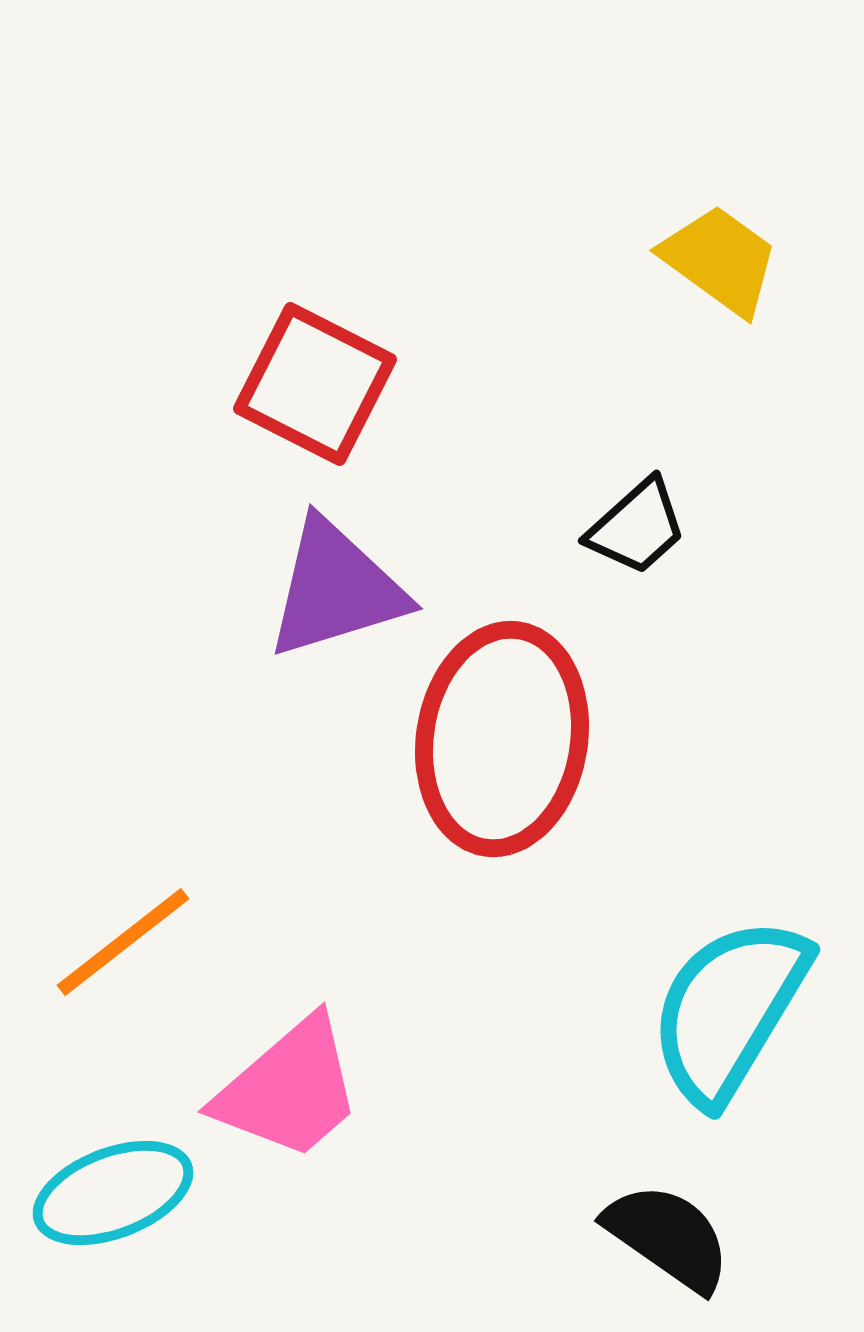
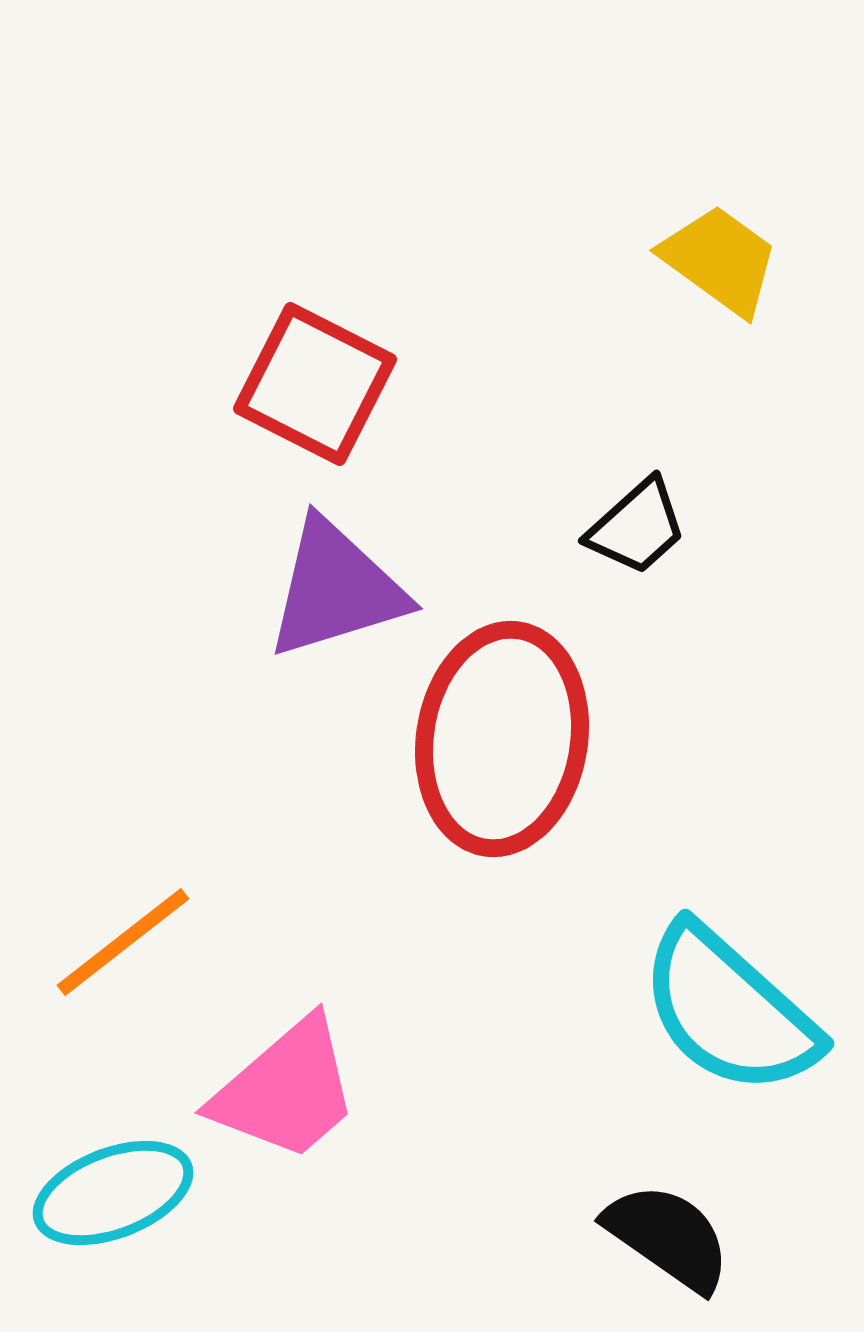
cyan semicircle: rotated 79 degrees counterclockwise
pink trapezoid: moved 3 px left, 1 px down
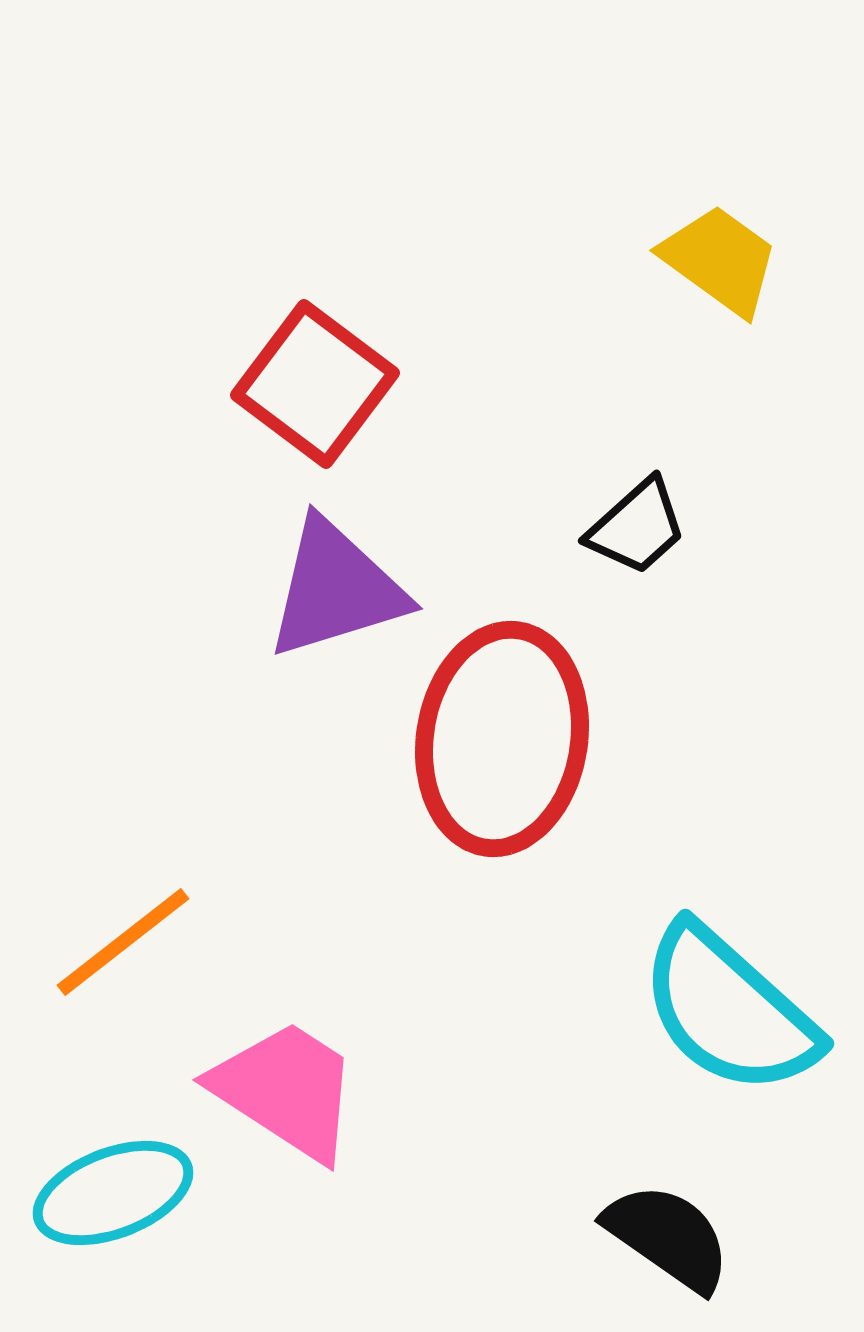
red square: rotated 10 degrees clockwise
pink trapezoid: rotated 106 degrees counterclockwise
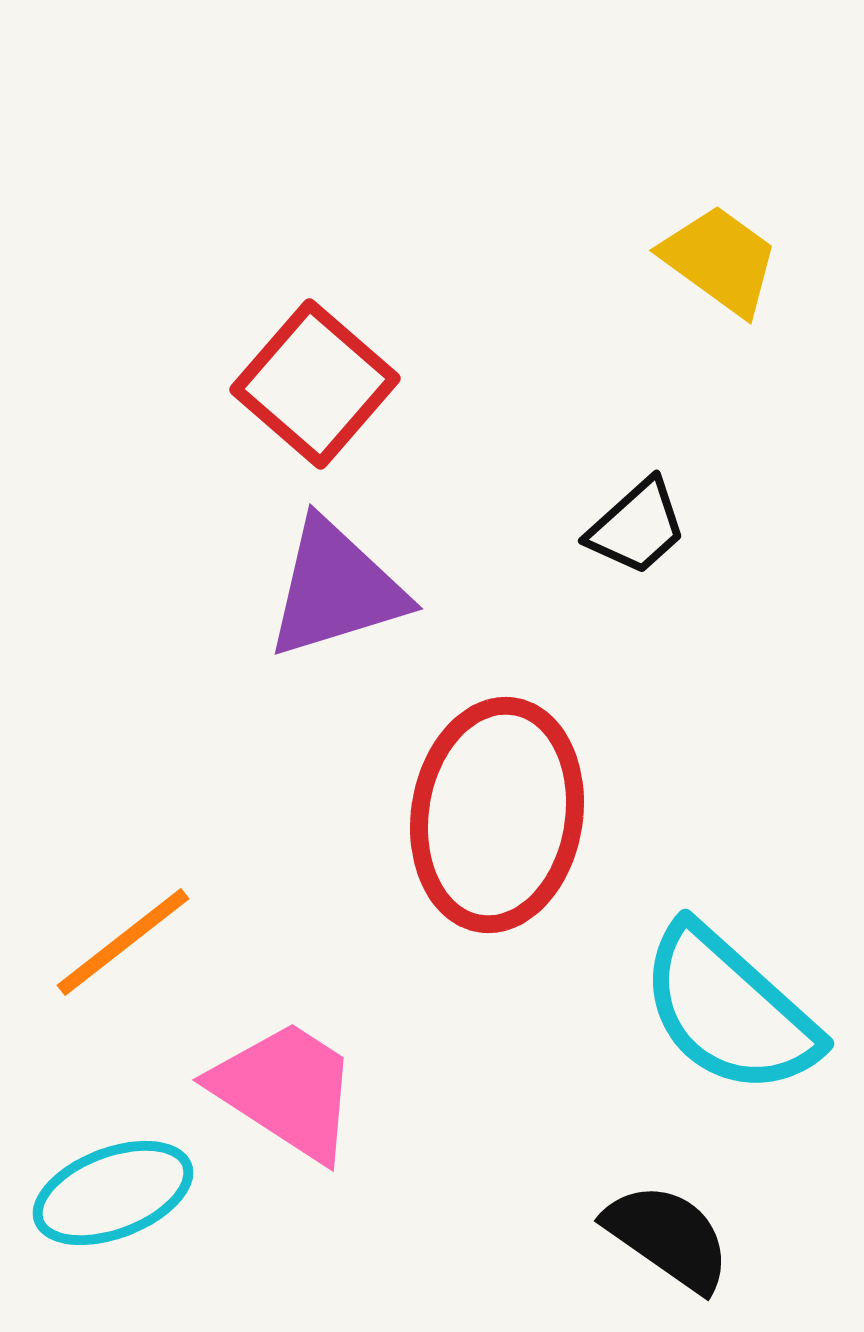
red square: rotated 4 degrees clockwise
red ellipse: moved 5 px left, 76 px down
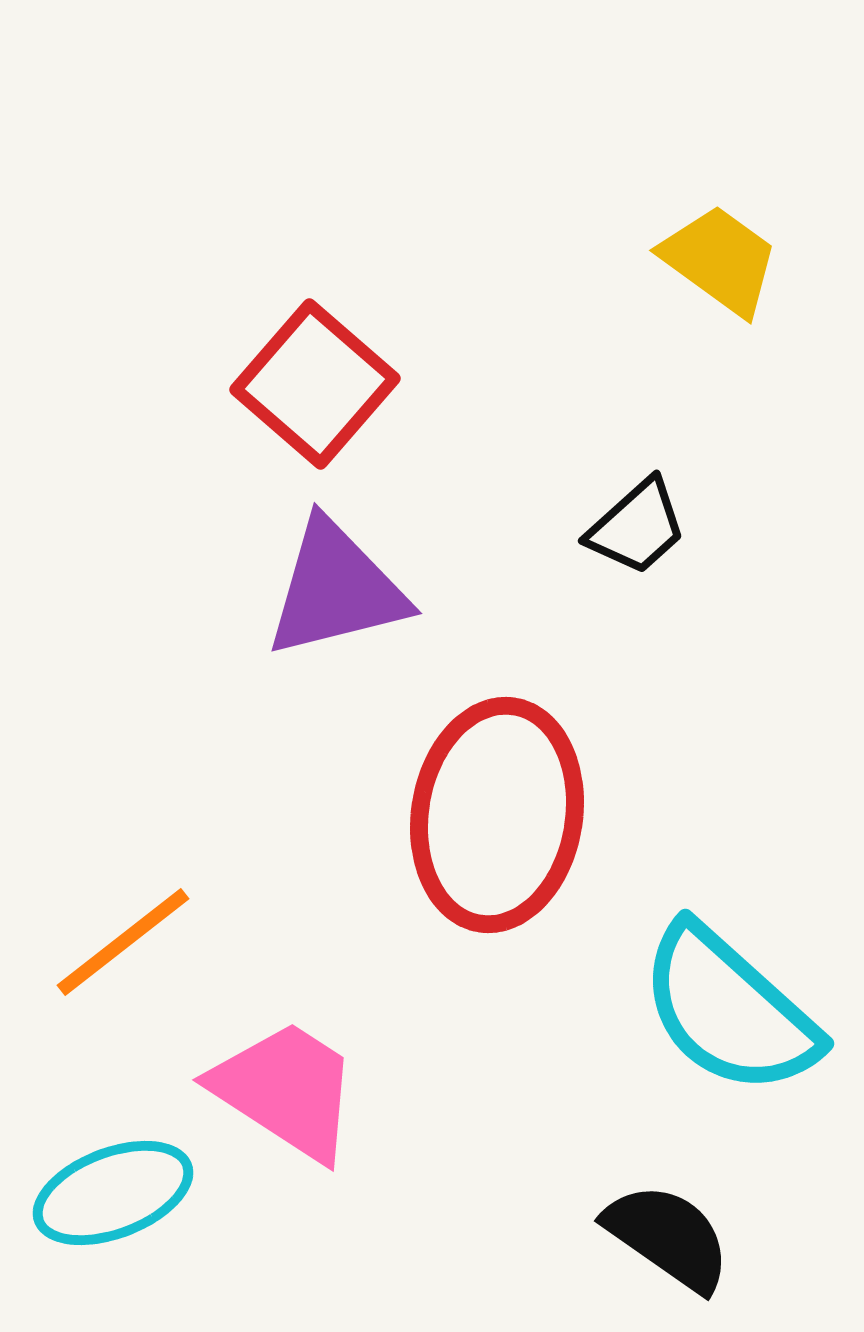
purple triangle: rotated 3 degrees clockwise
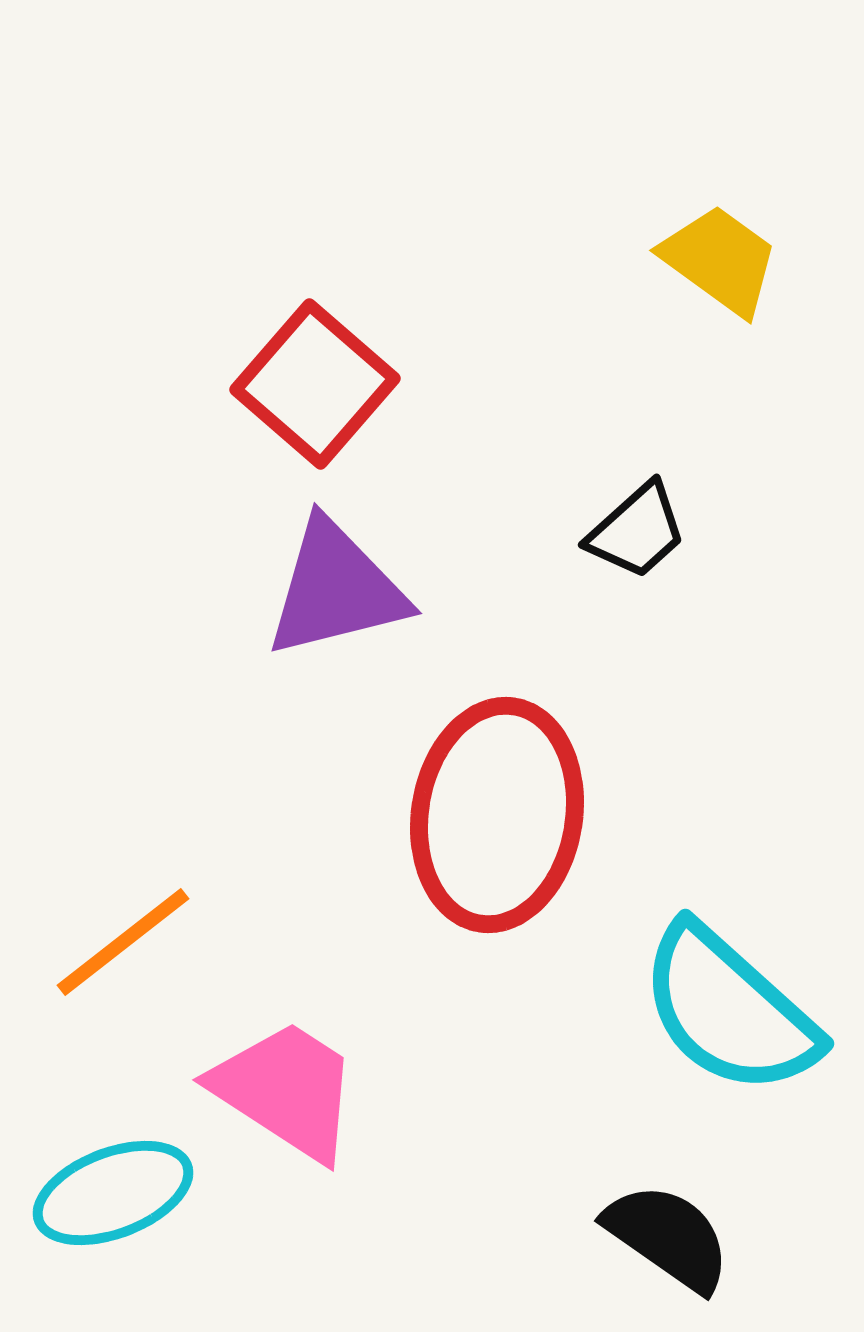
black trapezoid: moved 4 px down
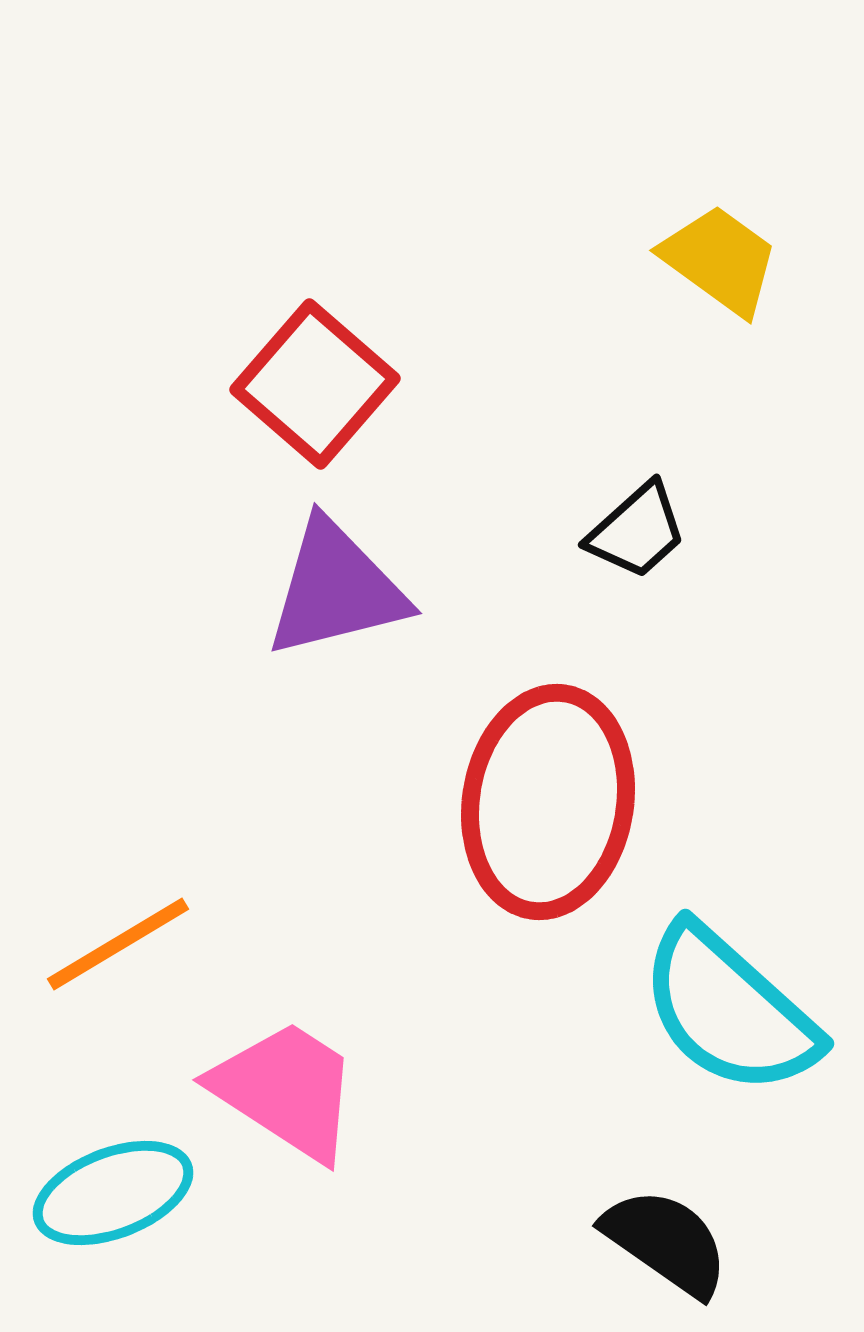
red ellipse: moved 51 px right, 13 px up
orange line: moved 5 px left, 2 px down; rotated 7 degrees clockwise
black semicircle: moved 2 px left, 5 px down
